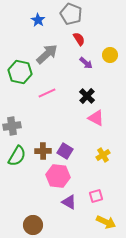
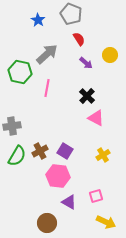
pink line: moved 5 px up; rotated 54 degrees counterclockwise
brown cross: moved 3 px left; rotated 28 degrees counterclockwise
brown circle: moved 14 px right, 2 px up
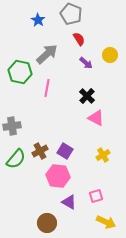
green semicircle: moved 1 px left, 3 px down; rotated 10 degrees clockwise
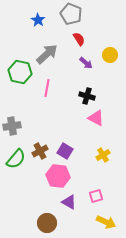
black cross: rotated 28 degrees counterclockwise
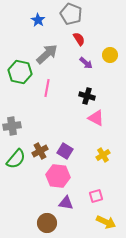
purple triangle: moved 3 px left, 1 px down; rotated 21 degrees counterclockwise
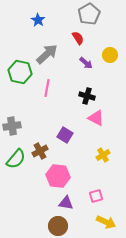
gray pentagon: moved 18 px right; rotated 20 degrees clockwise
red semicircle: moved 1 px left, 1 px up
purple square: moved 16 px up
brown circle: moved 11 px right, 3 px down
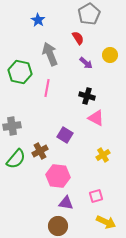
gray arrow: moved 3 px right; rotated 70 degrees counterclockwise
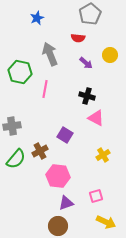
gray pentagon: moved 1 px right
blue star: moved 1 px left, 2 px up; rotated 16 degrees clockwise
red semicircle: rotated 128 degrees clockwise
pink line: moved 2 px left, 1 px down
purple triangle: rotated 28 degrees counterclockwise
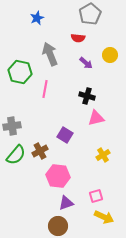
pink triangle: rotated 42 degrees counterclockwise
green semicircle: moved 4 px up
yellow arrow: moved 2 px left, 5 px up
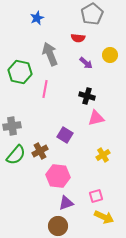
gray pentagon: moved 2 px right
